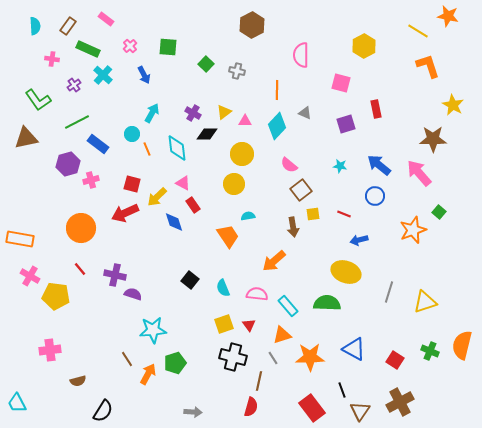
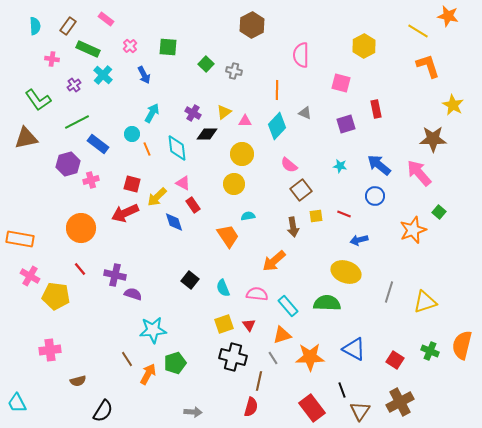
gray cross at (237, 71): moved 3 px left
yellow square at (313, 214): moved 3 px right, 2 px down
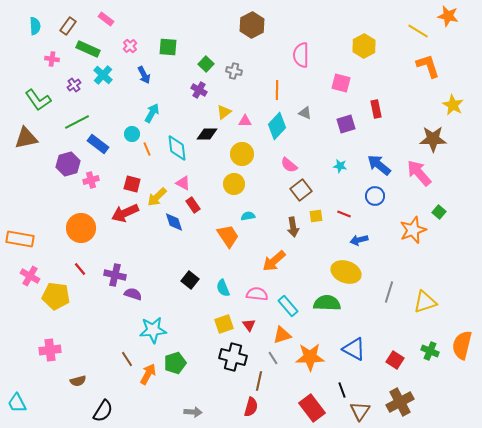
purple cross at (193, 113): moved 6 px right, 23 px up
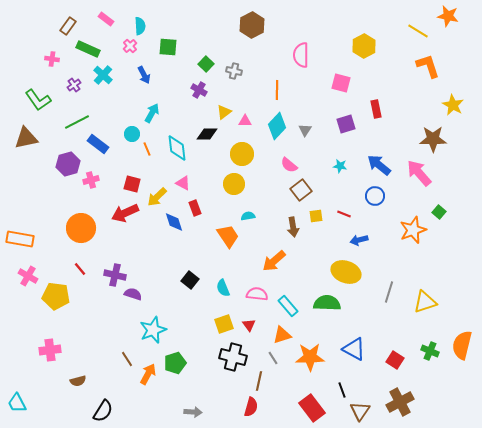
cyan semicircle at (35, 26): moved 105 px right
gray triangle at (305, 113): moved 17 px down; rotated 40 degrees clockwise
red rectangle at (193, 205): moved 2 px right, 3 px down; rotated 14 degrees clockwise
pink cross at (30, 276): moved 2 px left
cyan star at (153, 330): rotated 16 degrees counterclockwise
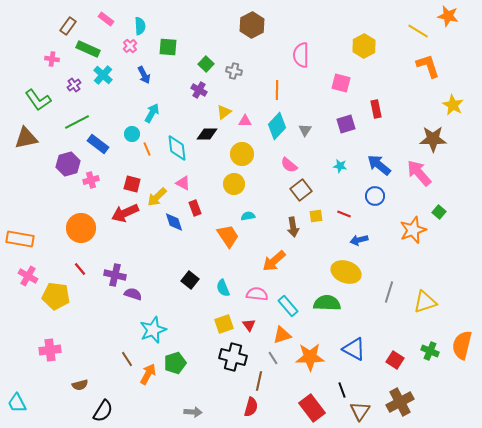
brown semicircle at (78, 381): moved 2 px right, 4 px down
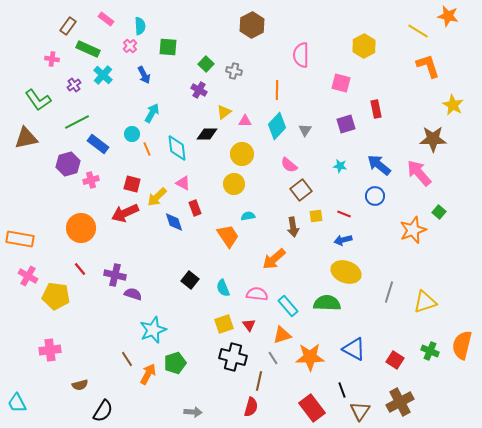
blue arrow at (359, 240): moved 16 px left
orange arrow at (274, 261): moved 2 px up
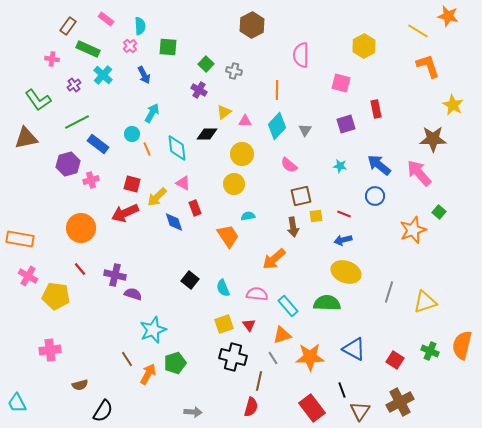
brown square at (301, 190): moved 6 px down; rotated 25 degrees clockwise
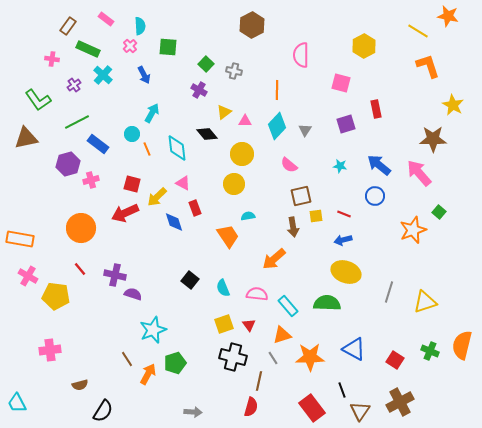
black diamond at (207, 134): rotated 50 degrees clockwise
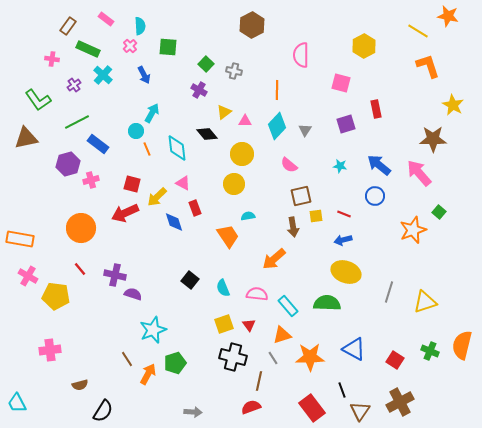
cyan circle at (132, 134): moved 4 px right, 3 px up
red semicircle at (251, 407): rotated 126 degrees counterclockwise
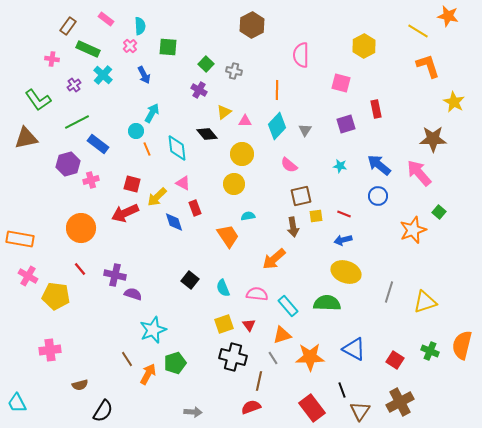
yellow star at (453, 105): moved 1 px right, 3 px up
blue circle at (375, 196): moved 3 px right
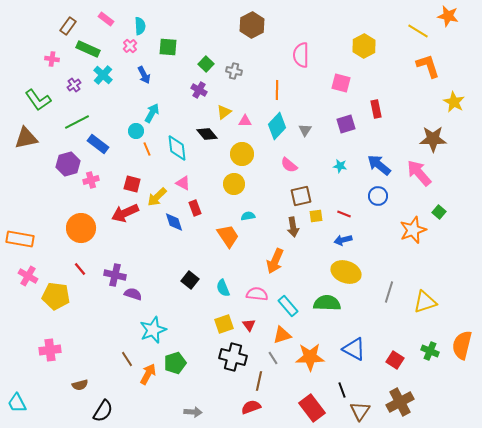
orange arrow at (274, 259): moved 1 px right, 2 px down; rotated 25 degrees counterclockwise
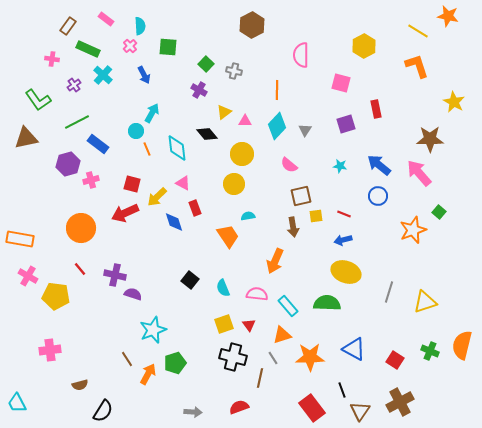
orange L-shape at (428, 66): moved 11 px left
brown star at (433, 139): moved 3 px left
brown line at (259, 381): moved 1 px right, 3 px up
red semicircle at (251, 407): moved 12 px left
